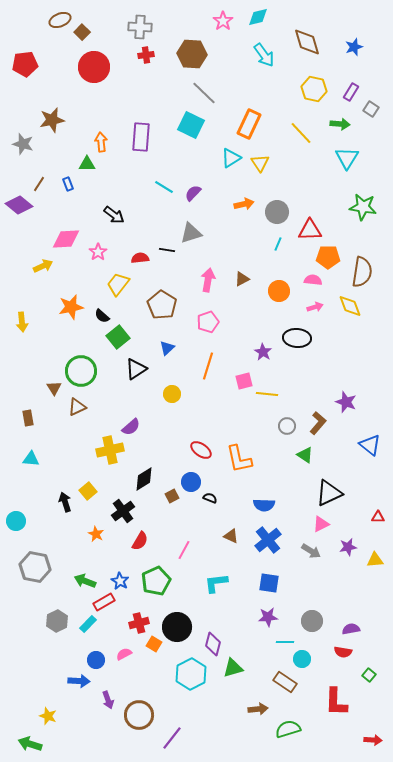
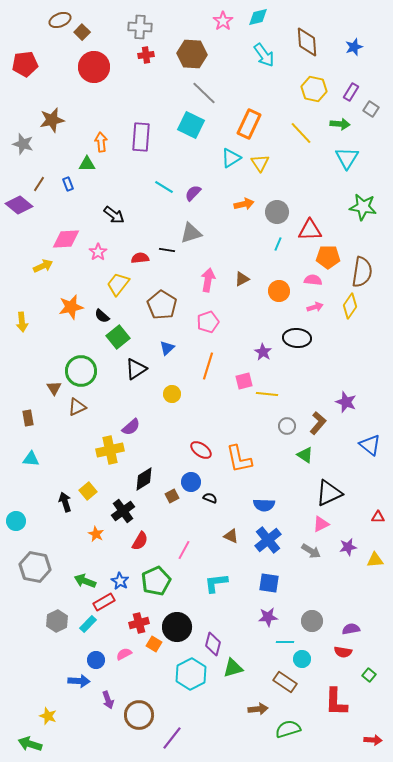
brown diamond at (307, 42): rotated 12 degrees clockwise
yellow diamond at (350, 306): rotated 55 degrees clockwise
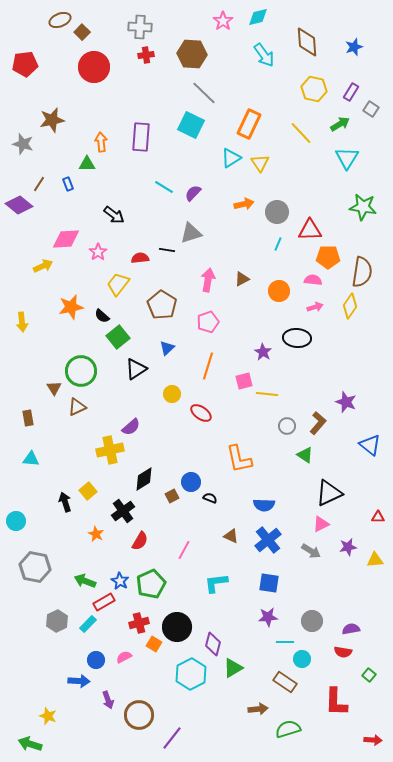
green arrow at (340, 124): rotated 36 degrees counterclockwise
red ellipse at (201, 450): moved 37 px up
green pentagon at (156, 581): moved 5 px left, 3 px down
pink semicircle at (124, 654): moved 3 px down
green triangle at (233, 668): rotated 15 degrees counterclockwise
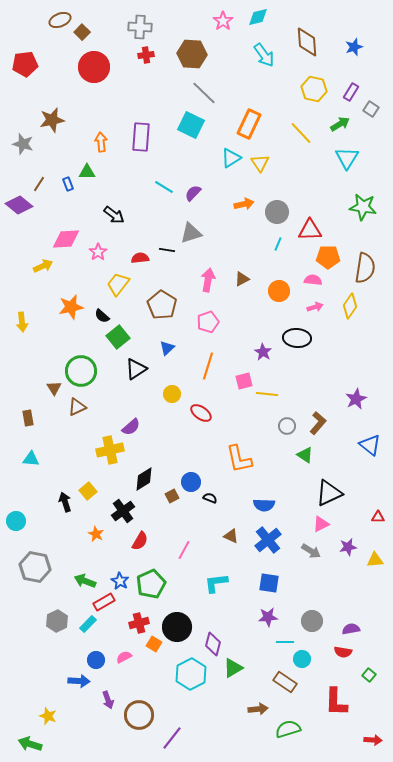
green triangle at (87, 164): moved 8 px down
brown semicircle at (362, 272): moved 3 px right, 4 px up
purple star at (346, 402): moved 10 px right, 3 px up; rotated 25 degrees clockwise
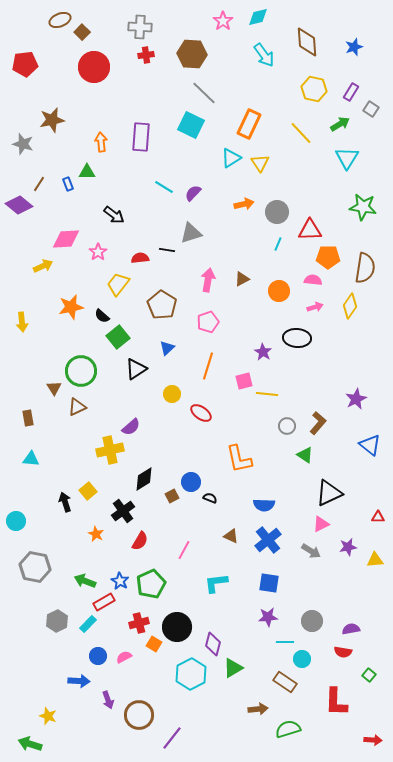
blue circle at (96, 660): moved 2 px right, 4 px up
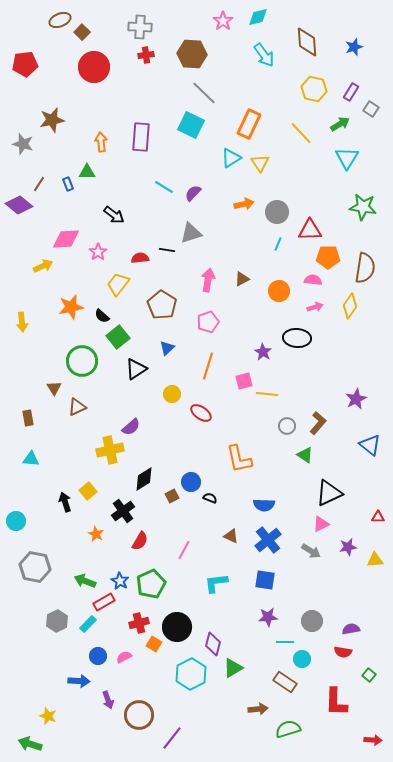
green circle at (81, 371): moved 1 px right, 10 px up
blue square at (269, 583): moved 4 px left, 3 px up
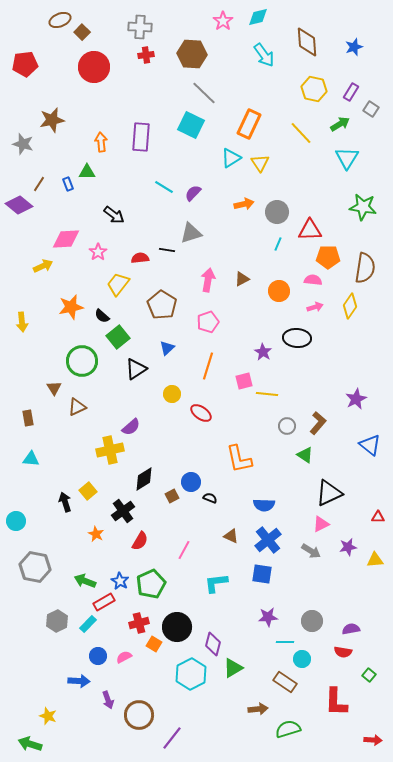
blue square at (265, 580): moved 3 px left, 6 px up
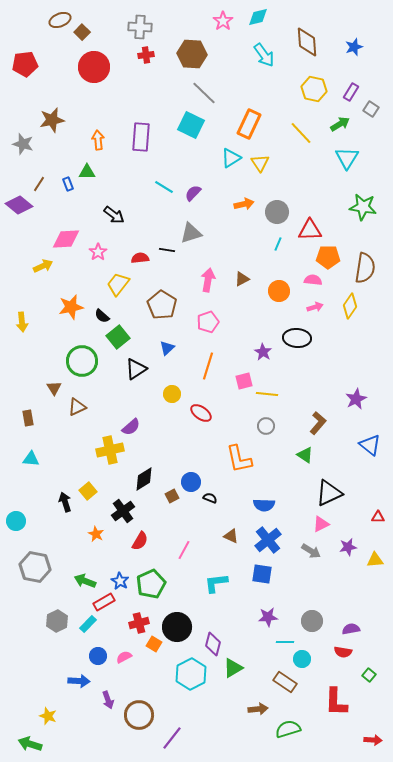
orange arrow at (101, 142): moved 3 px left, 2 px up
gray circle at (287, 426): moved 21 px left
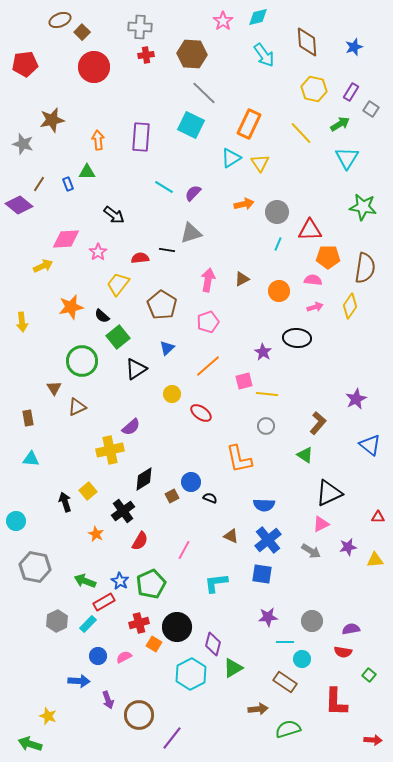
orange line at (208, 366): rotated 32 degrees clockwise
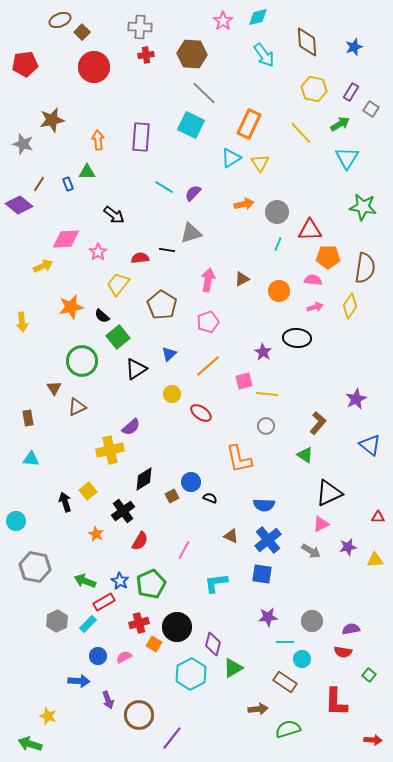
blue triangle at (167, 348): moved 2 px right, 6 px down
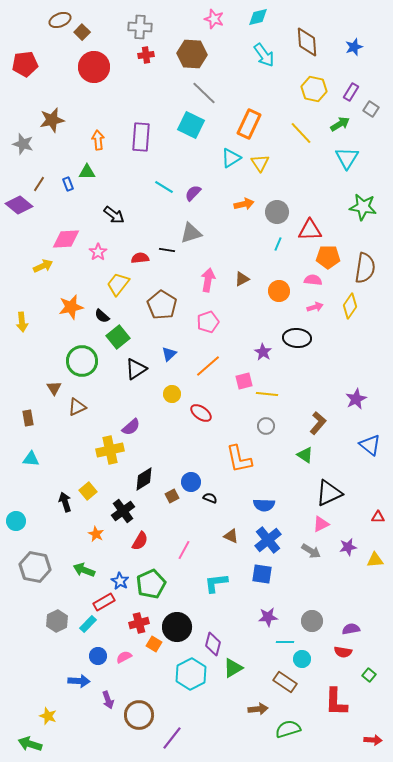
pink star at (223, 21): moved 9 px left, 2 px up; rotated 18 degrees counterclockwise
green arrow at (85, 581): moved 1 px left, 11 px up
